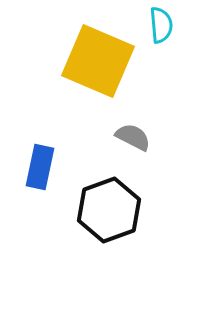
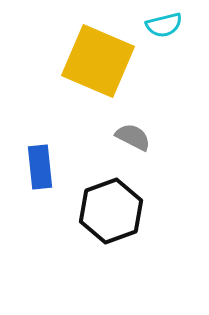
cyan semicircle: moved 3 px right; rotated 81 degrees clockwise
blue rectangle: rotated 18 degrees counterclockwise
black hexagon: moved 2 px right, 1 px down
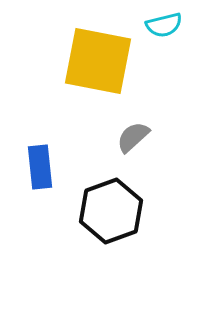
yellow square: rotated 12 degrees counterclockwise
gray semicircle: rotated 69 degrees counterclockwise
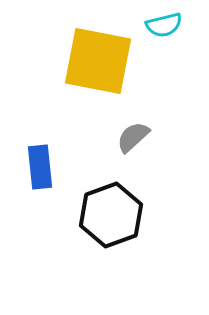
black hexagon: moved 4 px down
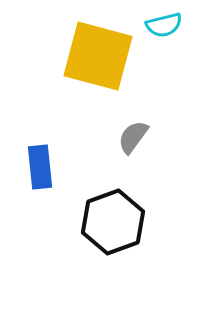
yellow square: moved 5 px up; rotated 4 degrees clockwise
gray semicircle: rotated 12 degrees counterclockwise
black hexagon: moved 2 px right, 7 px down
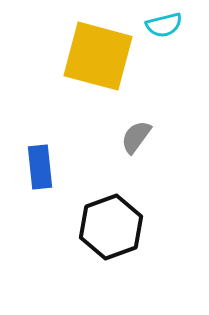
gray semicircle: moved 3 px right
black hexagon: moved 2 px left, 5 px down
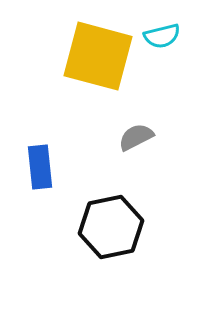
cyan semicircle: moved 2 px left, 11 px down
gray semicircle: rotated 27 degrees clockwise
black hexagon: rotated 8 degrees clockwise
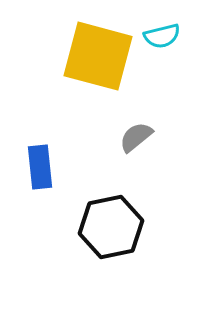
gray semicircle: rotated 12 degrees counterclockwise
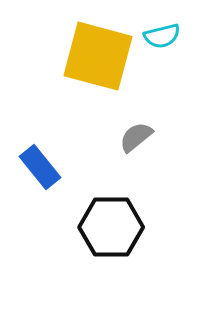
blue rectangle: rotated 33 degrees counterclockwise
black hexagon: rotated 12 degrees clockwise
